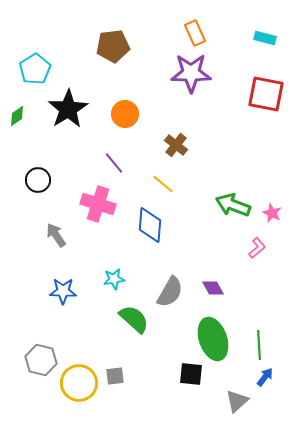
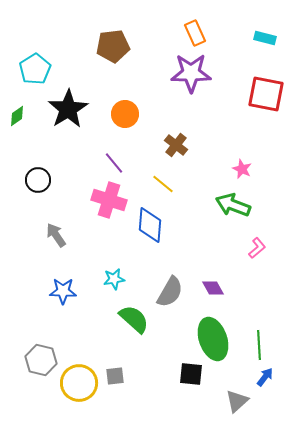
pink cross: moved 11 px right, 4 px up
pink star: moved 30 px left, 44 px up
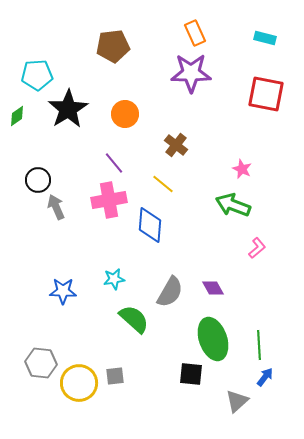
cyan pentagon: moved 2 px right, 6 px down; rotated 28 degrees clockwise
pink cross: rotated 28 degrees counterclockwise
gray arrow: moved 28 px up; rotated 10 degrees clockwise
gray hexagon: moved 3 px down; rotated 8 degrees counterclockwise
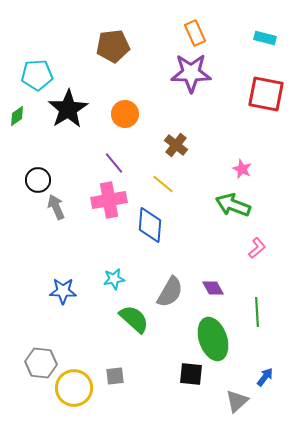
green line: moved 2 px left, 33 px up
yellow circle: moved 5 px left, 5 px down
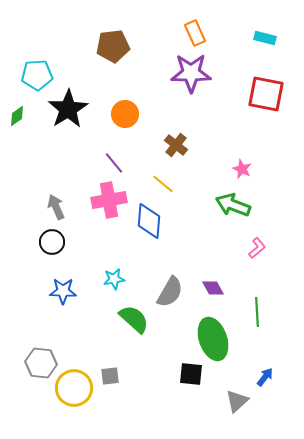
black circle: moved 14 px right, 62 px down
blue diamond: moved 1 px left, 4 px up
gray square: moved 5 px left
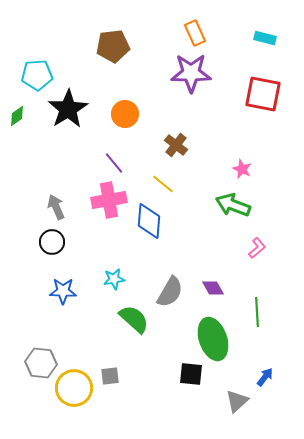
red square: moved 3 px left
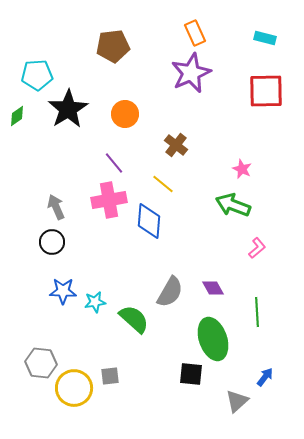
purple star: rotated 24 degrees counterclockwise
red square: moved 3 px right, 3 px up; rotated 12 degrees counterclockwise
cyan star: moved 19 px left, 23 px down
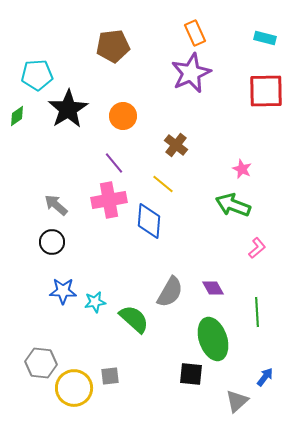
orange circle: moved 2 px left, 2 px down
gray arrow: moved 2 px up; rotated 25 degrees counterclockwise
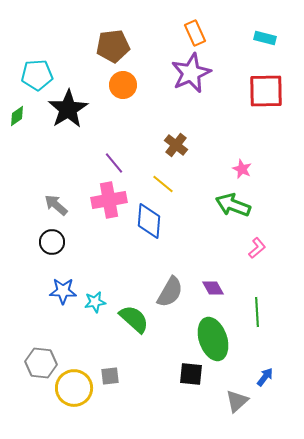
orange circle: moved 31 px up
